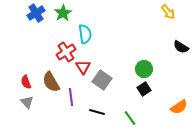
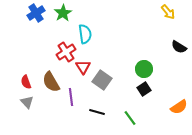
black semicircle: moved 2 px left
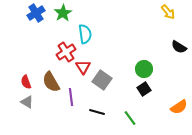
gray triangle: rotated 16 degrees counterclockwise
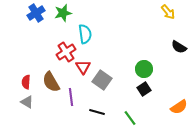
green star: rotated 18 degrees clockwise
red semicircle: rotated 24 degrees clockwise
